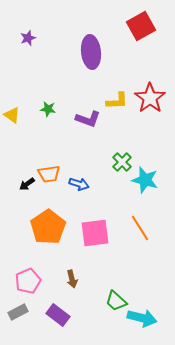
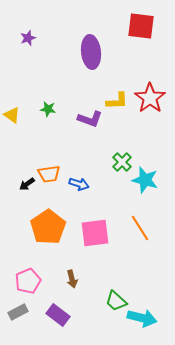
red square: rotated 36 degrees clockwise
purple L-shape: moved 2 px right
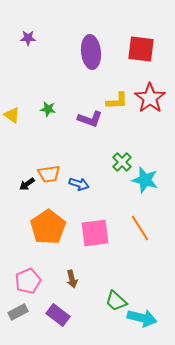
red square: moved 23 px down
purple star: rotated 21 degrees clockwise
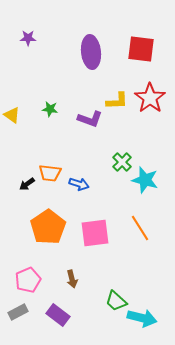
green star: moved 2 px right
orange trapezoid: moved 1 px right, 1 px up; rotated 15 degrees clockwise
pink pentagon: moved 1 px up
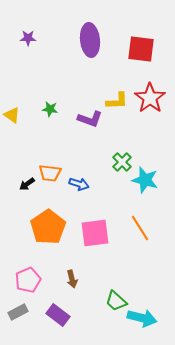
purple ellipse: moved 1 px left, 12 px up
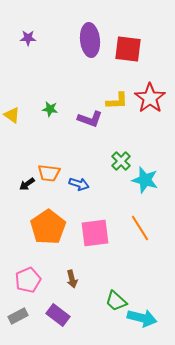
red square: moved 13 px left
green cross: moved 1 px left, 1 px up
orange trapezoid: moved 1 px left
gray rectangle: moved 4 px down
